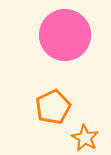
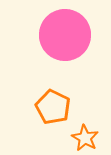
orange pentagon: rotated 20 degrees counterclockwise
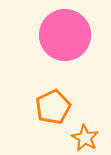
orange pentagon: rotated 20 degrees clockwise
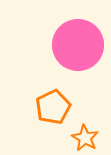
pink circle: moved 13 px right, 10 px down
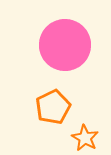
pink circle: moved 13 px left
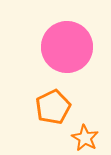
pink circle: moved 2 px right, 2 px down
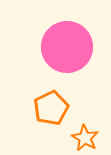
orange pentagon: moved 2 px left, 1 px down
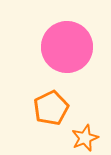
orange star: rotated 20 degrees clockwise
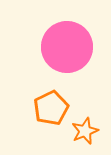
orange star: moved 7 px up
